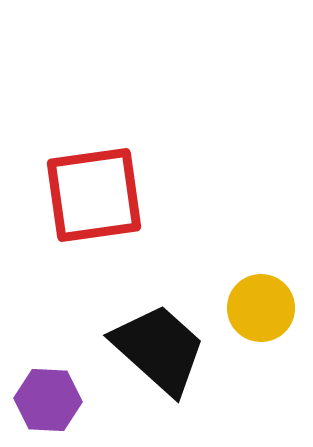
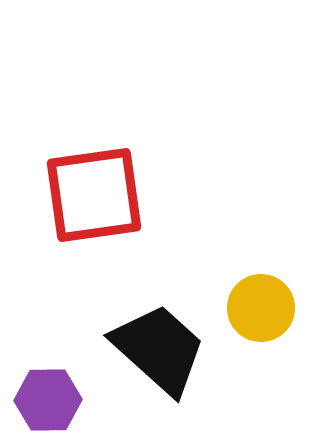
purple hexagon: rotated 4 degrees counterclockwise
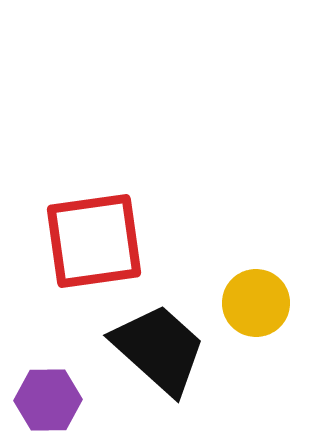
red square: moved 46 px down
yellow circle: moved 5 px left, 5 px up
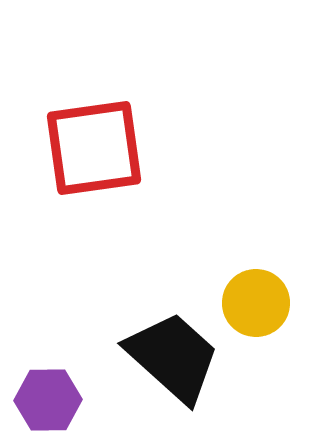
red square: moved 93 px up
black trapezoid: moved 14 px right, 8 px down
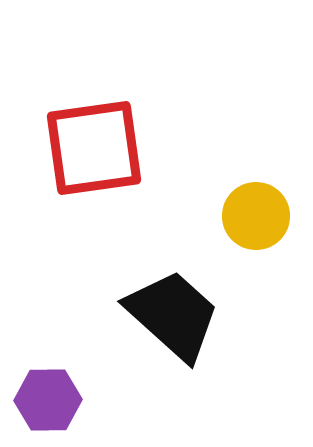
yellow circle: moved 87 px up
black trapezoid: moved 42 px up
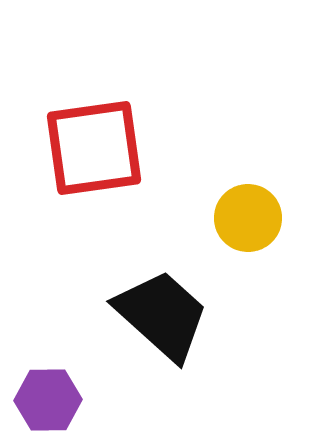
yellow circle: moved 8 px left, 2 px down
black trapezoid: moved 11 px left
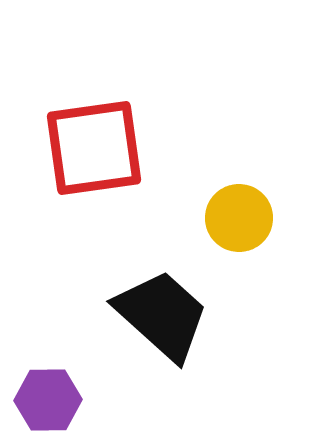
yellow circle: moved 9 px left
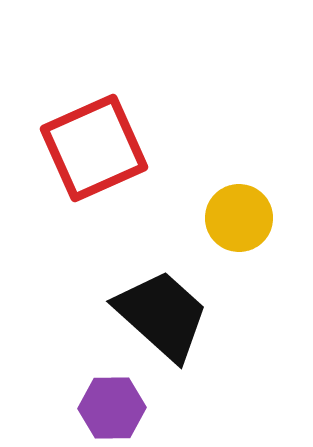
red square: rotated 16 degrees counterclockwise
purple hexagon: moved 64 px right, 8 px down
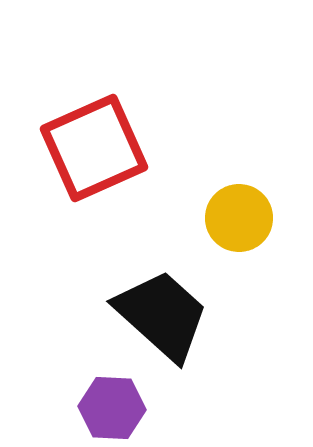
purple hexagon: rotated 4 degrees clockwise
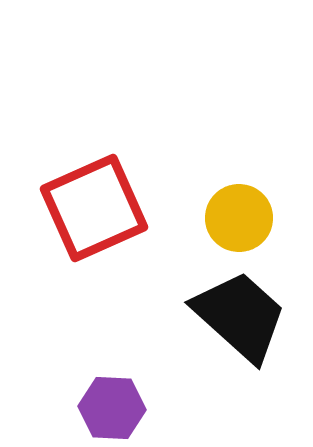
red square: moved 60 px down
black trapezoid: moved 78 px right, 1 px down
